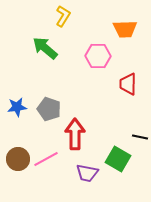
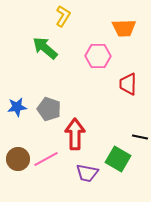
orange trapezoid: moved 1 px left, 1 px up
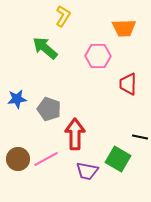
blue star: moved 8 px up
purple trapezoid: moved 2 px up
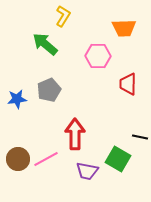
green arrow: moved 4 px up
gray pentagon: moved 19 px up; rotated 30 degrees clockwise
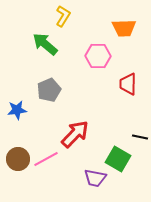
blue star: moved 11 px down
red arrow: rotated 44 degrees clockwise
purple trapezoid: moved 8 px right, 7 px down
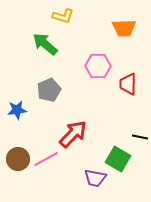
yellow L-shape: rotated 75 degrees clockwise
pink hexagon: moved 10 px down
red arrow: moved 2 px left
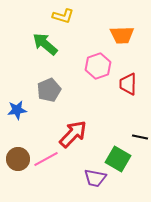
orange trapezoid: moved 2 px left, 7 px down
pink hexagon: rotated 20 degrees counterclockwise
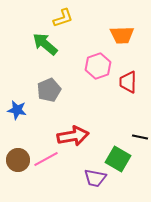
yellow L-shape: moved 2 px down; rotated 35 degrees counterclockwise
red trapezoid: moved 2 px up
blue star: rotated 18 degrees clockwise
red arrow: moved 2 px down; rotated 36 degrees clockwise
brown circle: moved 1 px down
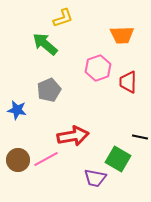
pink hexagon: moved 2 px down
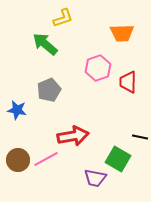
orange trapezoid: moved 2 px up
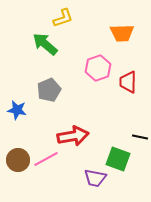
green square: rotated 10 degrees counterclockwise
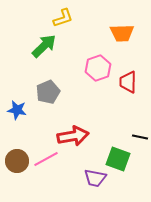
green arrow: moved 1 px left, 2 px down; rotated 96 degrees clockwise
gray pentagon: moved 1 px left, 2 px down
brown circle: moved 1 px left, 1 px down
